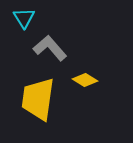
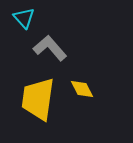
cyan triangle: rotated 10 degrees counterclockwise
yellow diamond: moved 3 px left, 9 px down; rotated 30 degrees clockwise
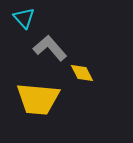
yellow diamond: moved 16 px up
yellow trapezoid: rotated 93 degrees counterclockwise
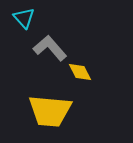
yellow diamond: moved 2 px left, 1 px up
yellow trapezoid: moved 12 px right, 12 px down
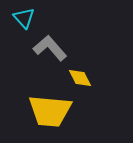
yellow diamond: moved 6 px down
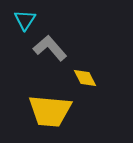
cyan triangle: moved 1 px right, 2 px down; rotated 15 degrees clockwise
yellow diamond: moved 5 px right
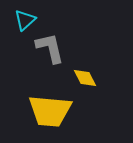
cyan triangle: rotated 15 degrees clockwise
gray L-shape: rotated 28 degrees clockwise
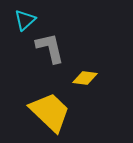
yellow diamond: rotated 55 degrees counterclockwise
yellow trapezoid: moved 1 px down; rotated 141 degrees counterclockwise
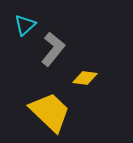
cyan triangle: moved 5 px down
gray L-shape: moved 3 px right, 1 px down; rotated 52 degrees clockwise
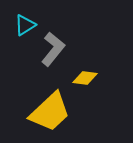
cyan triangle: rotated 10 degrees clockwise
yellow trapezoid: rotated 93 degrees clockwise
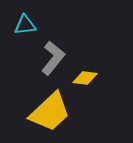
cyan triangle: rotated 25 degrees clockwise
gray L-shape: moved 9 px down
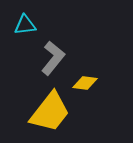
yellow diamond: moved 5 px down
yellow trapezoid: rotated 9 degrees counterclockwise
